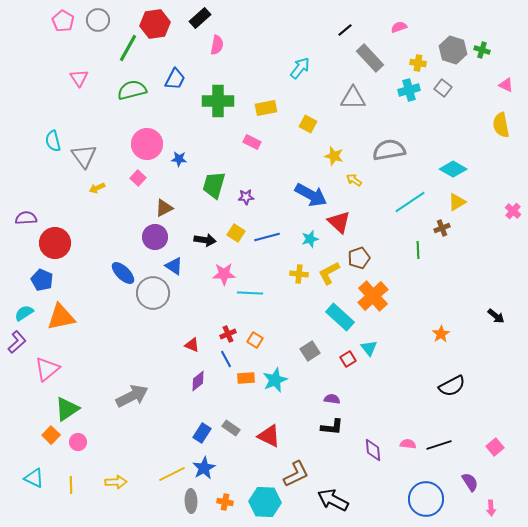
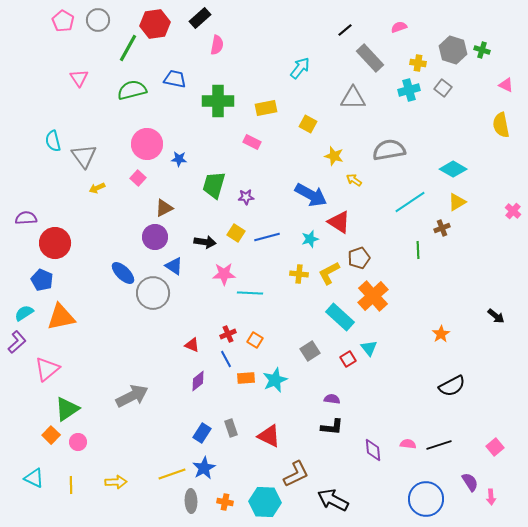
blue trapezoid at (175, 79): rotated 105 degrees counterclockwise
red triangle at (339, 222): rotated 10 degrees counterclockwise
black arrow at (205, 240): moved 2 px down
gray rectangle at (231, 428): rotated 36 degrees clockwise
yellow line at (172, 474): rotated 8 degrees clockwise
pink arrow at (491, 508): moved 11 px up
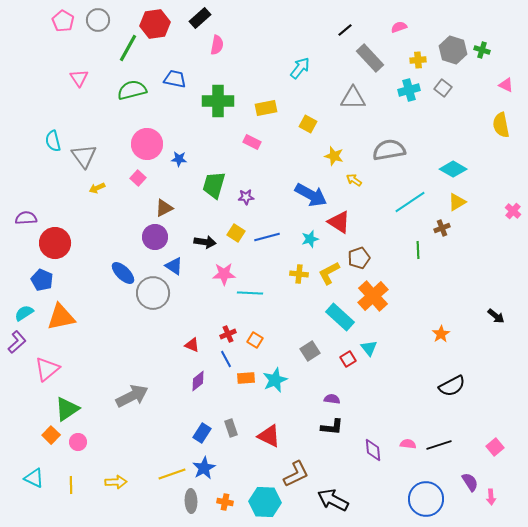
yellow cross at (418, 63): moved 3 px up; rotated 14 degrees counterclockwise
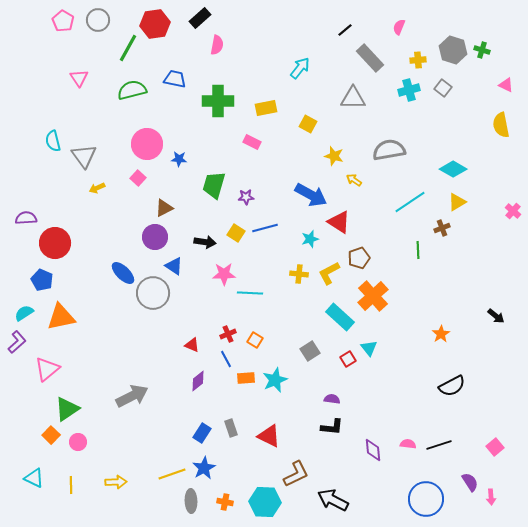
pink semicircle at (399, 27): rotated 49 degrees counterclockwise
blue line at (267, 237): moved 2 px left, 9 px up
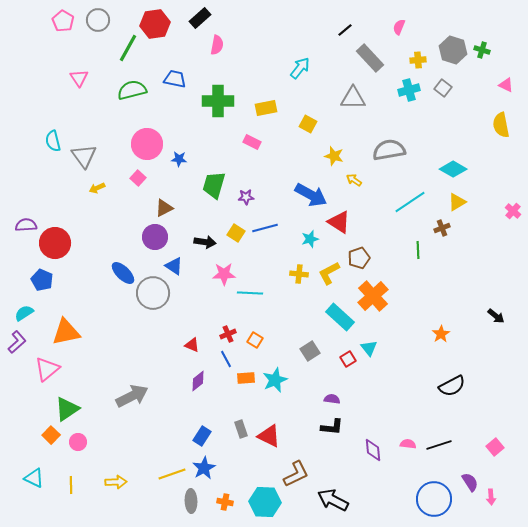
purple semicircle at (26, 218): moved 7 px down
orange triangle at (61, 317): moved 5 px right, 15 px down
gray rectangle at (231, 428): moved 10 px right, 1 px down
blue rectangle at (202, 433): moved 3 px down
blue circle at (426, 499): moved 8 px right
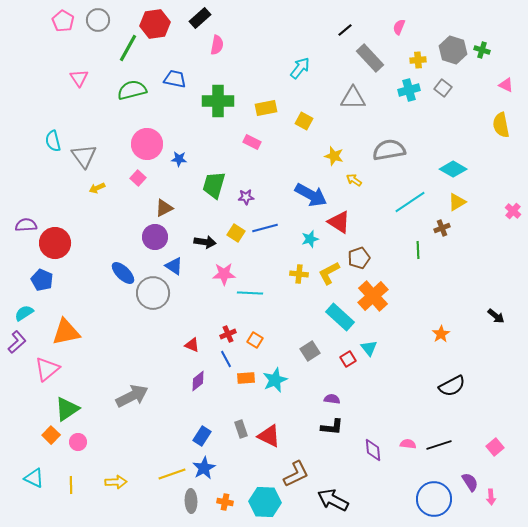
yellow square at (308, 124): moved 4 px left, 3 px up
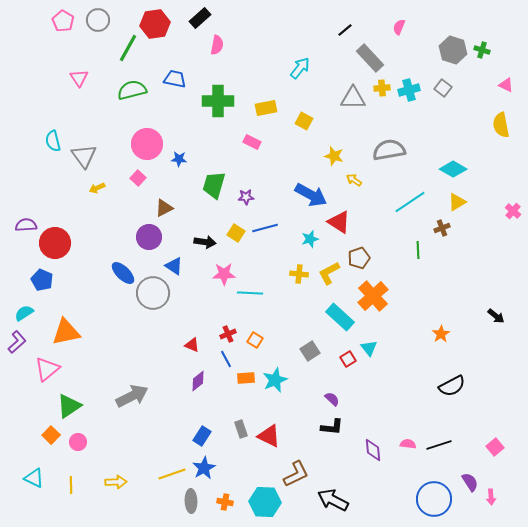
yellow cross at (418, 60): moved 36 px left, 28 px down
purple circle at (155, 237): moved 6 px left
purple semicircle at (332, 399): rotated 35 degrees clockwise
green triangle at (67, 409): moved 2 px right, 3 px up
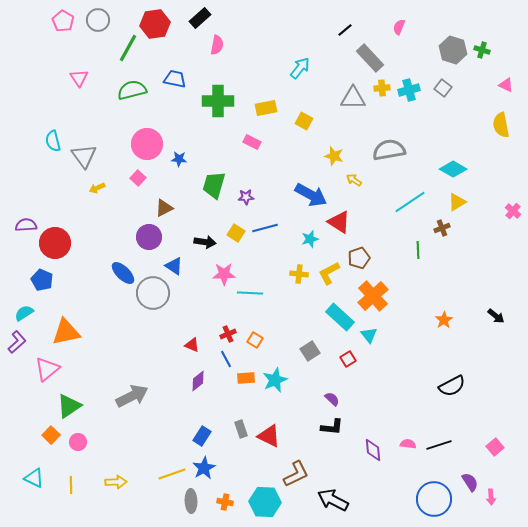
orange star at (441, 334): moved 3 px right, 14 px up
cyan triangle at (369, 348): moved 13 px up
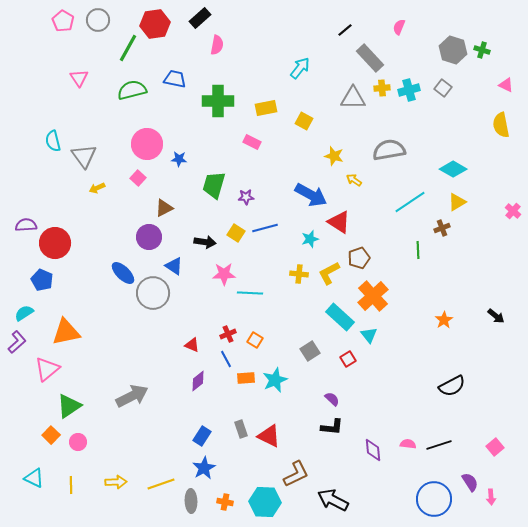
yellow line at (172, 474): moved 11 px left, 10 px down
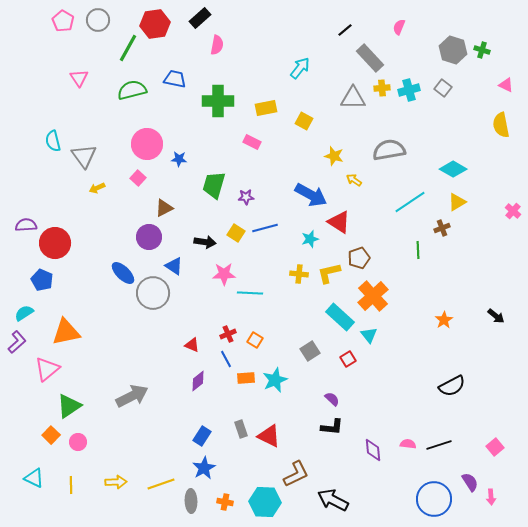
yellow L-shape at (329, 273): rotated 15 degrees clockwise
